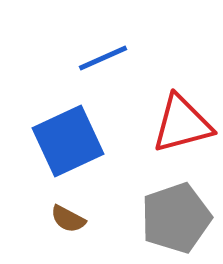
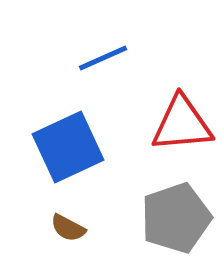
red triangle: rotated 10 degrees clockwise
blue square: moved 6 px down
brown semicircle: moved 9 px down
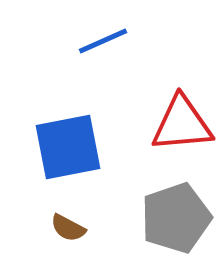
blue line: moved 17 px up
blue square: rotated 14 degrees clockwise
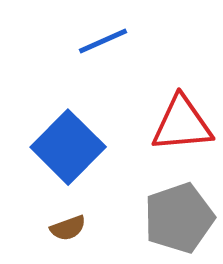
blue square: rotated 34 degrees counterclockwise
gray pentagon: moved 3 px right
brown semicircle: rotated 48 degrees counterclockwise
